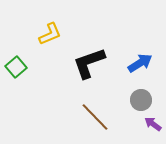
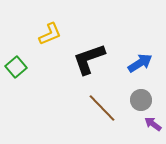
black L-shape: moved 4 px up
brown line: moved 7 px right, 9 px up
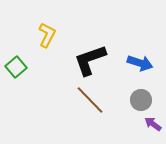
yellow L-shape: moved 3 px left, 1 px down; rotated 40 degrees counterclockwise
black L-shape: moved 1 px right, 1 px down
blue arrow: rotated 50 degrees clockwise
brown line: moved 12 px left, 8 px up
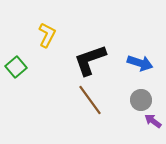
brown line: rotated 8 degrees clockwise
purple arrow: moved 3 px up
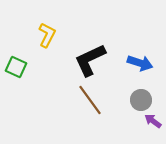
black L-shape: rotated 6 degrees counterclockwise
green square: rotated 25 degrees counterclockwise
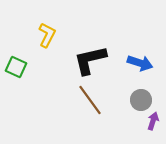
black L-shape: rotated 12 degrees clockwise
purple arrow: rotated 72 degrees clockwise
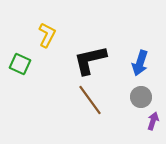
blue arrow: rotated 90 degrees clockwise
green square: moved 4 px right, 3 px up
gray circle: moved 3 px up
